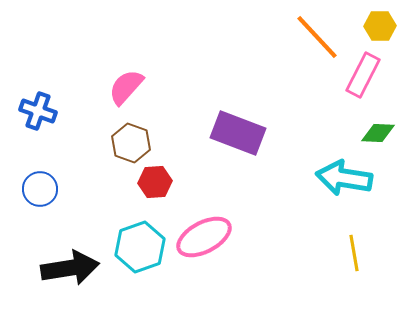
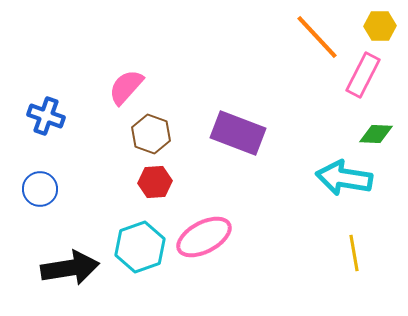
blue cross: moved 8 px right, 5 px down
green diamond: moved 2 px left, 1 px down
brown hexagon: moved 20 px right, 9 px up
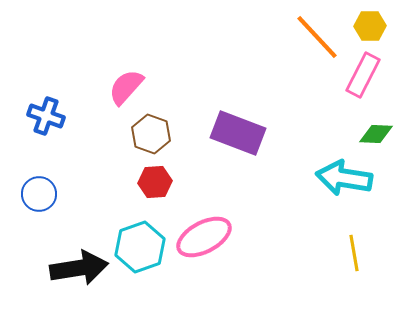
yellow hexagon: moved 10 px left
blue circle: moved 1 px left, 5 px down
black arrow: moved 9 px right
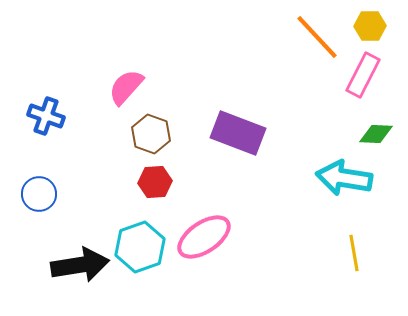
pink ellipse: rotated 6 degrees counterclockwise
black arrow: moved 1 px right, 3 px up
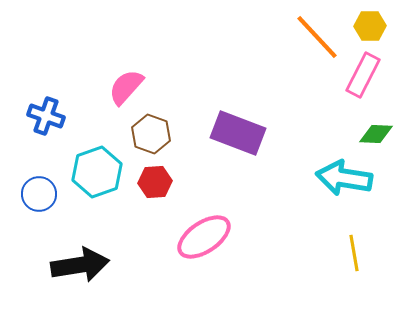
cyan hexagon: moved 43 px left, 75 px up
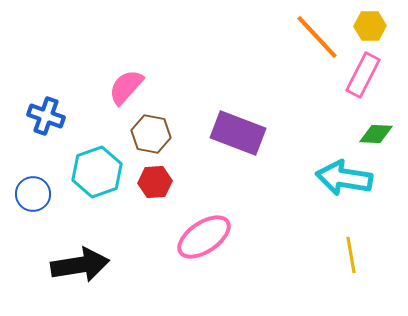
brown hexagon: rotated 9 degrees counterclockwise
blue circle: moved 6 px left
yellow line: moved 3 px left, 2 px down
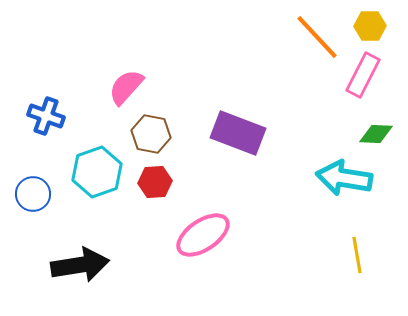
pink ellipse: moved 1 px left, 2 px up
yellow line: moved 6 px right
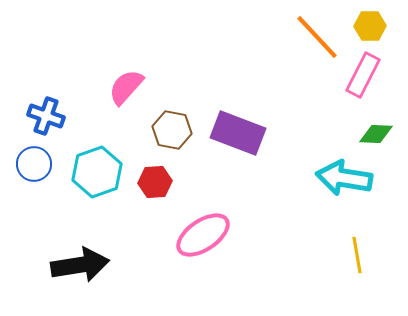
brown hexagon: moved 21 px right, 4 px up
blue circle: moved 1 px right, 30 px up
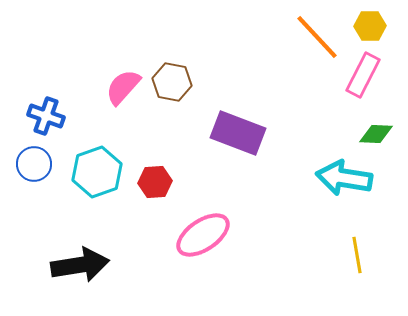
pink semicircle: moved 3 px left
brown hexagon: moved 48 px up
